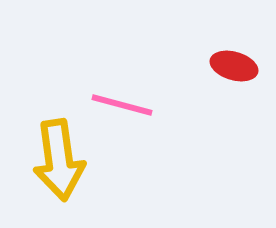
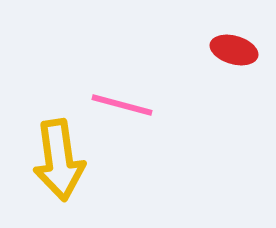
red ellipse: moved 16 px up
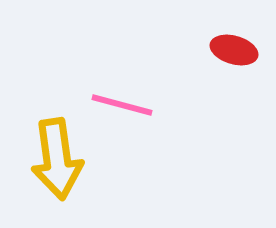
yellow arrow: moved 2 px left, 1 px up
